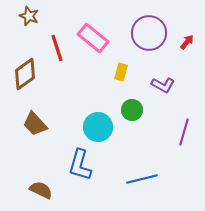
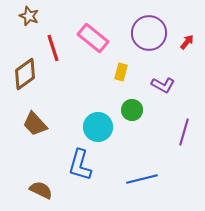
red line: moved 4 px left
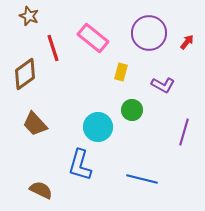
blue line: rotated 28 degrees clockwise
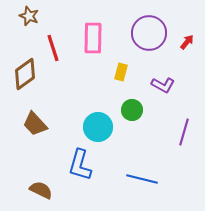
pink rectangle: rotated 52 degrees clockwise
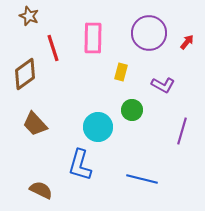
purple line: moved 2 px left, 1 px up
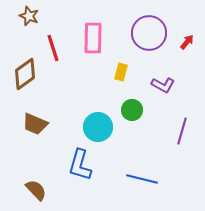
brown trapezoid: rotated 24 degrees counterclockwise
brown semicircle: moved 5 px left; rotated 20 degrees clockwise
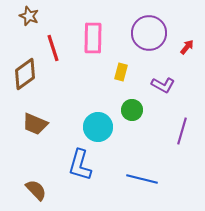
red arrow: moved 5 px down
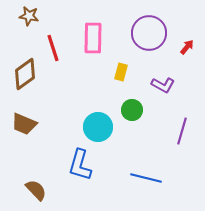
brown star: rotated 12 degrees counterclockwise
brown trapezoid: moved 11 px left
blue line: moved 4 px right, 1 px up
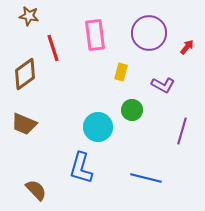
pink rectangle: moved 2 px right, 3 px up; rotated 8 degrees counterclockwise
blue L-shape: moved 1 px right, 3 px down
